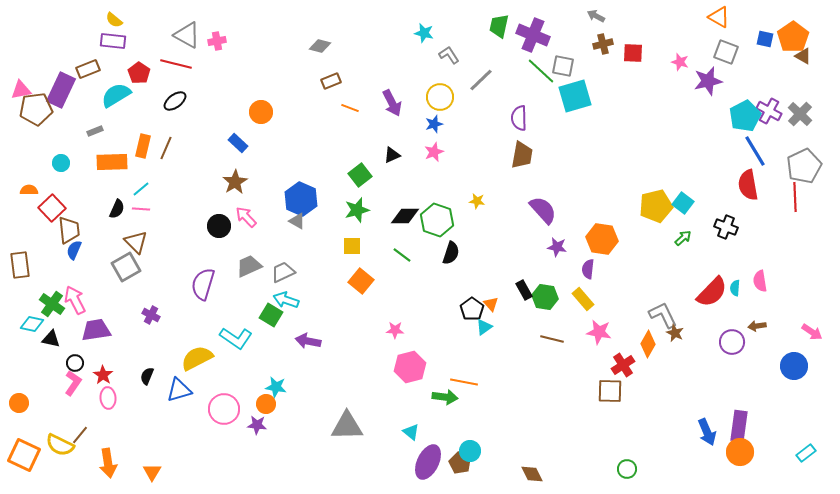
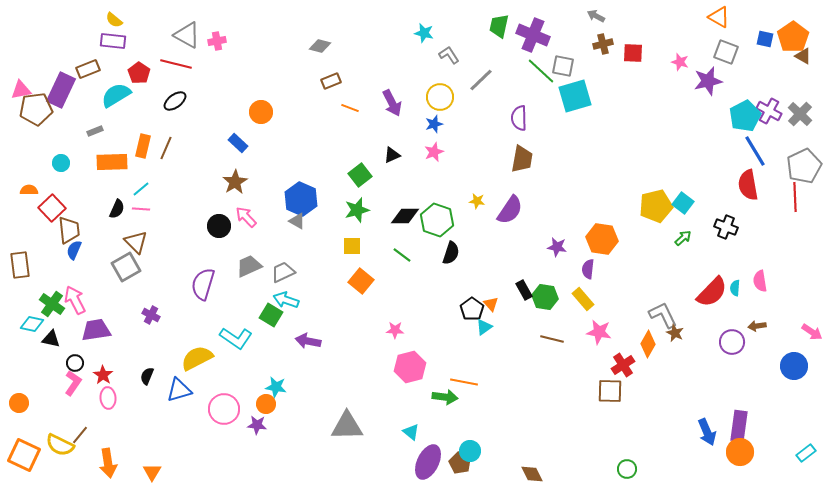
brown trapezoid at (522, 155): moved 4 px down
purple semicircle at (543, 210): moved 33 px left; rotated 76 degrees clockwise
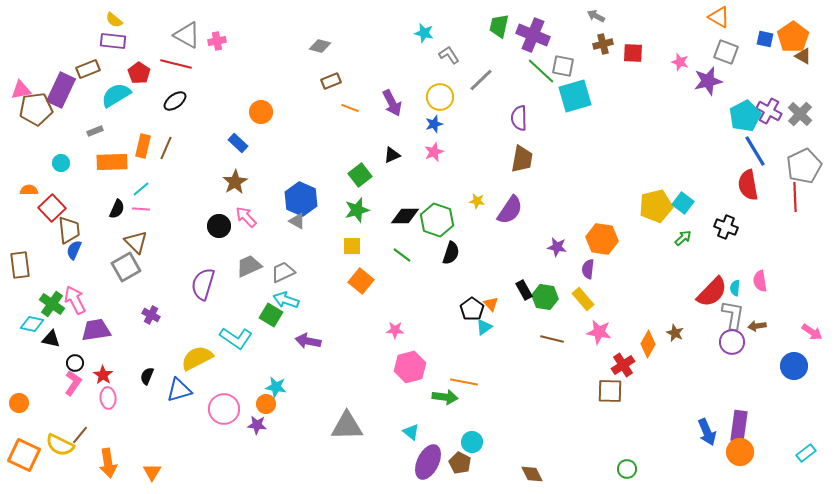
gray L-shape at (663, 315): moved 70 px right; rotated 36 degrees clockwise
cyan circle at (470, 451): moved 2 px right, 9 px up
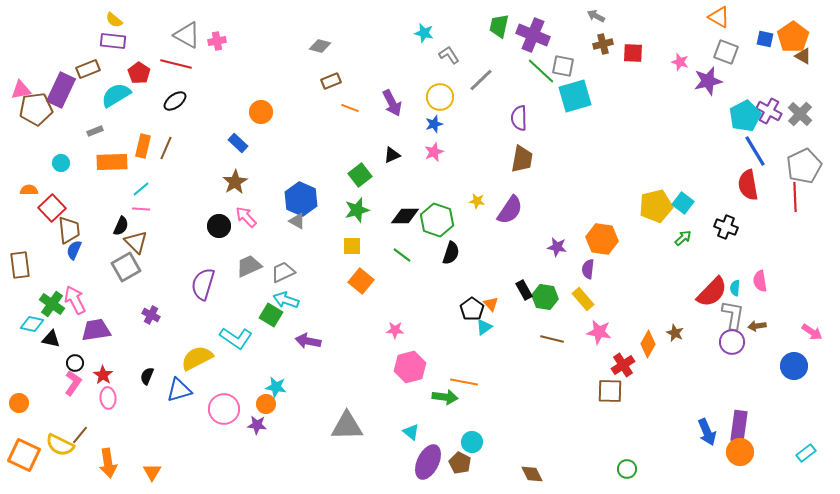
black semicircle at (117, 209): moved 4 px right, 17 px down
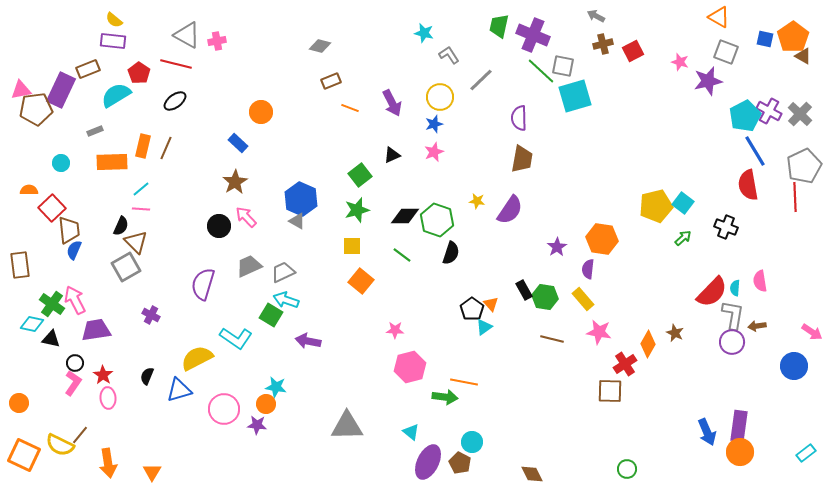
red square at (633, 53): moved 2 px up; rotated 30 degrees counterclockwise
purple star at (557, 247): rotated 30 degrees clockwise
red cross at (623, 365): moved 2 px right, 1 px up
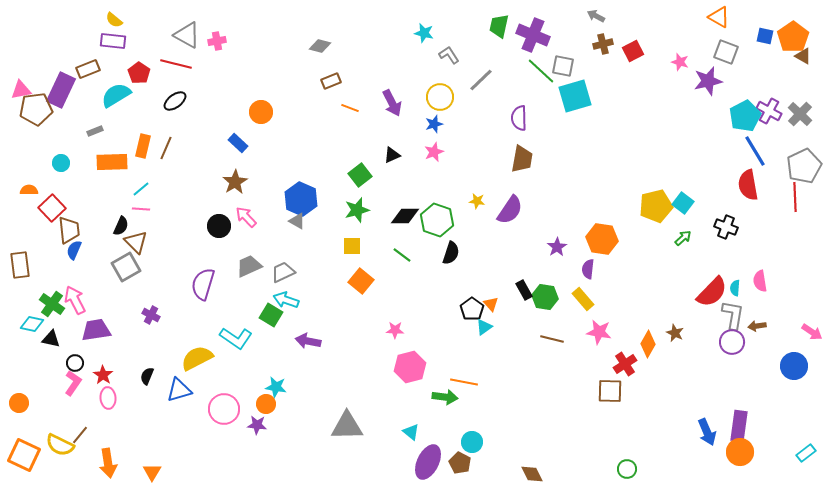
blue square at (765, 39): moved 3 px up
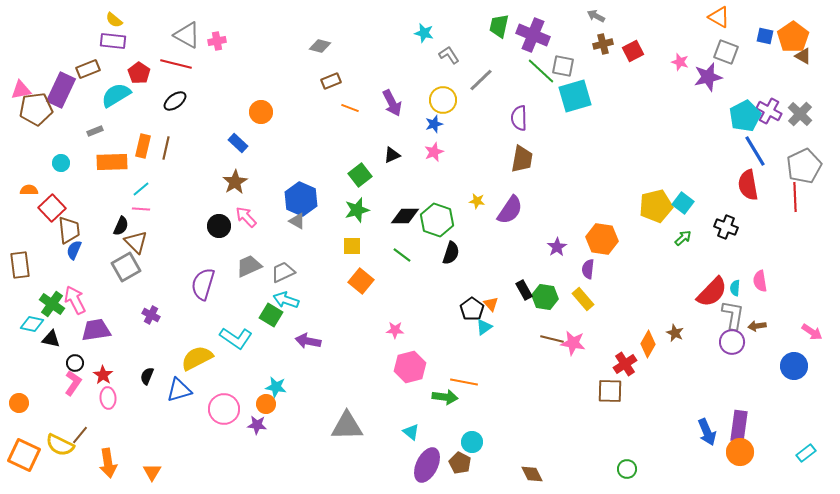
purple star at (708, 81): moved 4 px up
yellow circle at (440, 97): moved 3 px right, 3 px down
brown line at (166, 148): rotated 10 degrees counterclockwise
pink star at (599, 332): moved 26 px left, 11 px down
purple ellipse at (428, 462): moved 1 px left, 3 px down
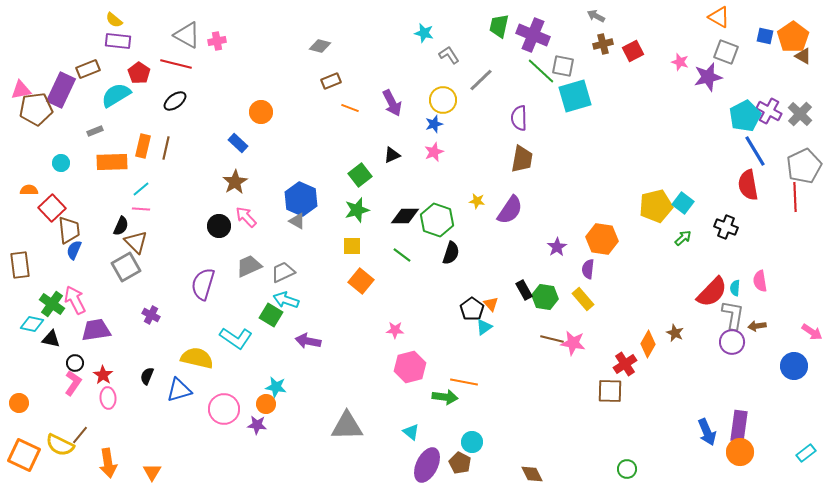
purple rectangle at (113, 41): moved 5 px right
yellow semicircle at (197, 358): rotated 40 degrees clockwise
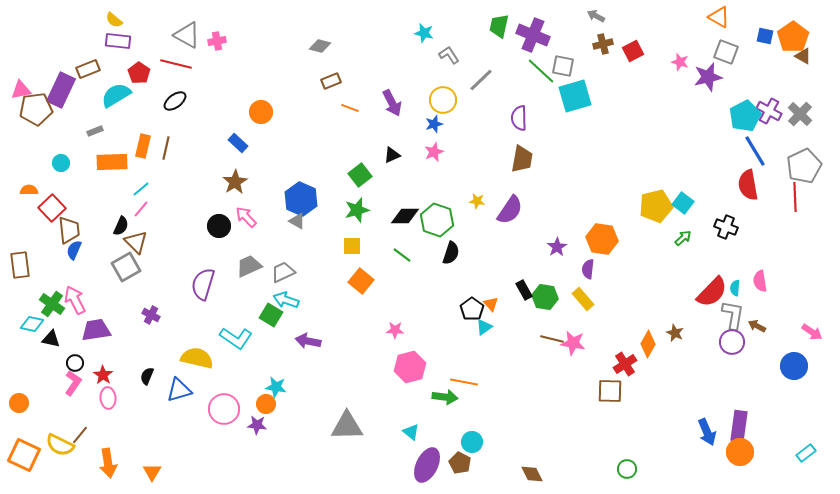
pink line at (141, 209): rotated 54 degrees counterclockwise
brown arrow at (757, 326): rotated 36 degrees clockwise
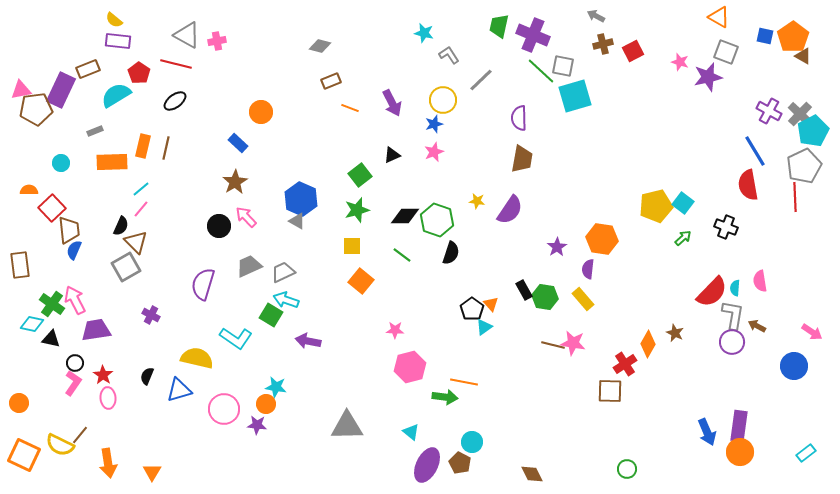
cyan pentagon at (745, 116): moved 68 px right, 15 px down
brown line at (552, 339): moved 1 px right, 6 px down
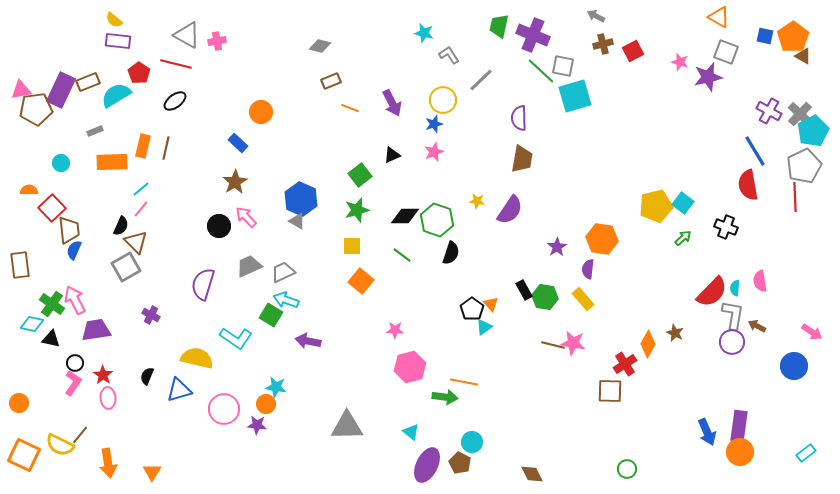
brown rectangle at (88, 69): moved 13 px down
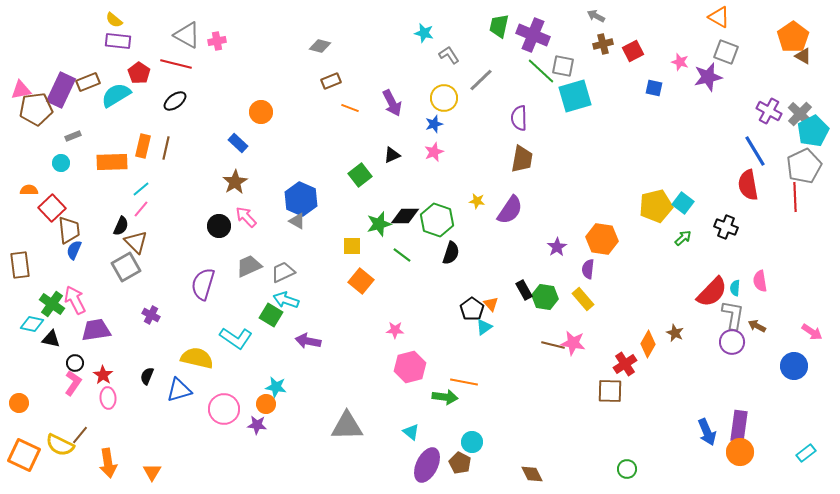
blue square at (765, 36): moved 111 px left, 52 px down
yellow circle at (443, 100): moved 1 px right, 2 px up
gray rectangle at (95, 131): moved 22 px left, 5 px down
green star at (357, 210): moved 22 px right, 14 px down
